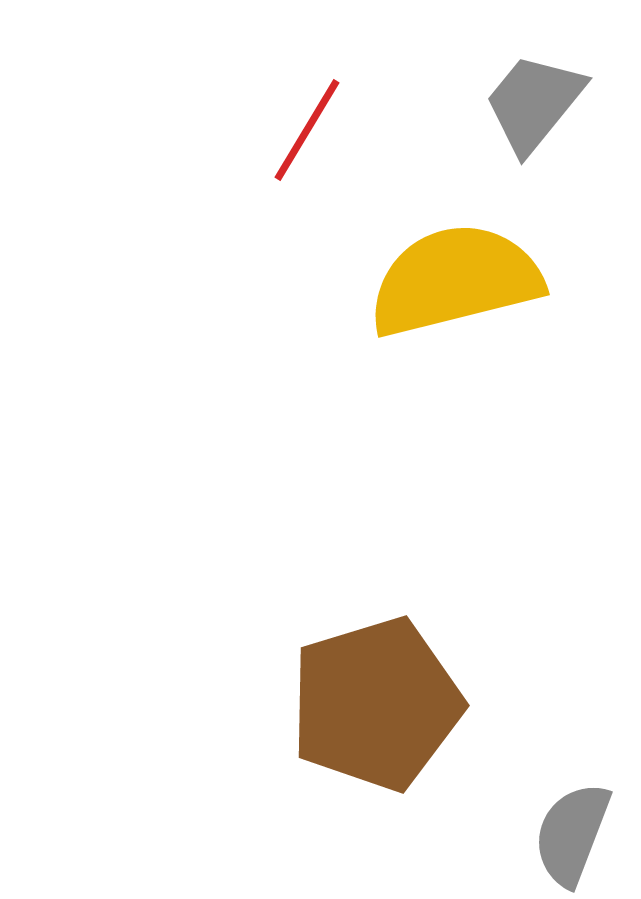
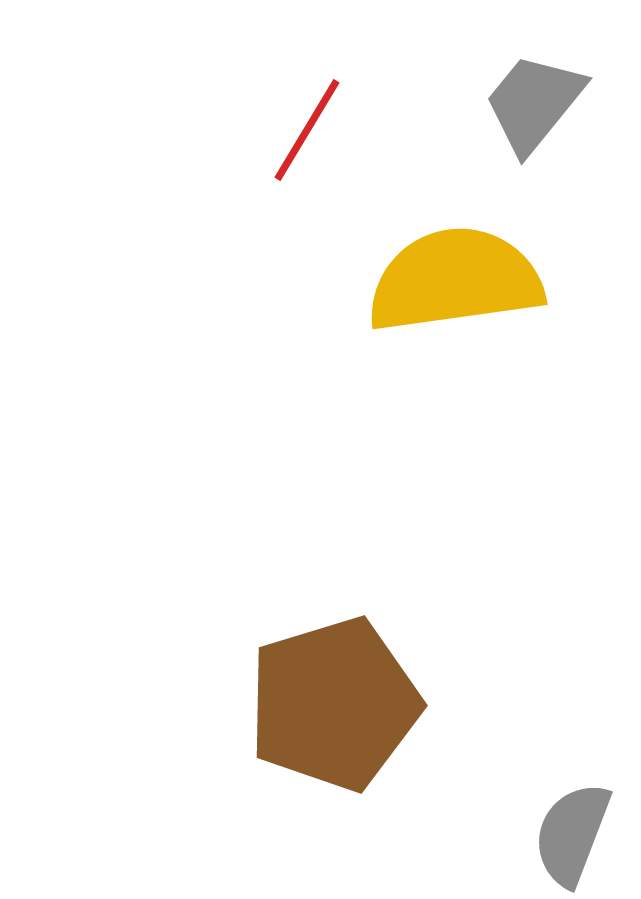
yellow semicircle: rotated 6 degrees clockwise
brown pentagon: moved 42 px left
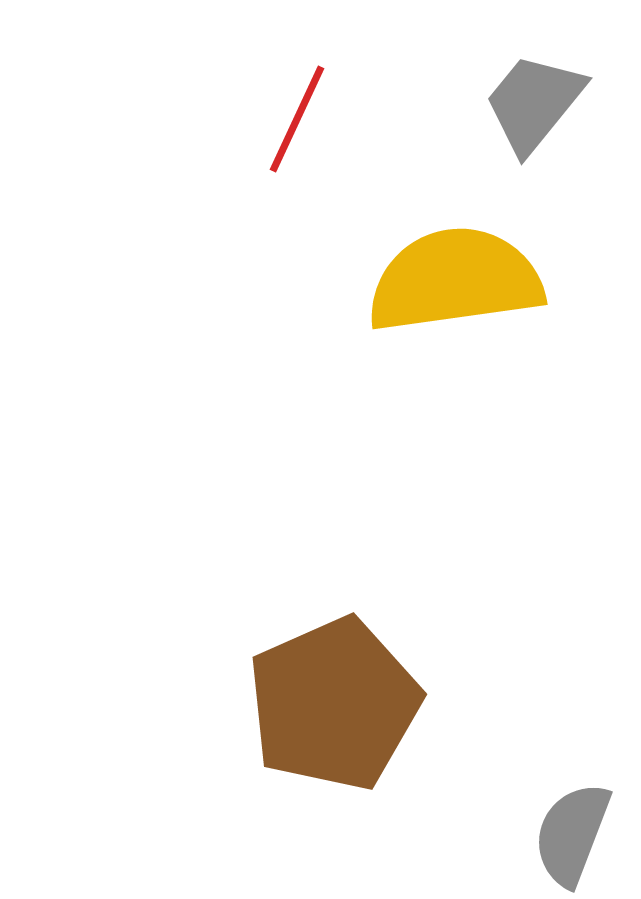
red line: moved 10 px left, 11 px up; rotated 6 degrees counterclockwise
brown pentagon: rotated 7 degrees counterclockwise
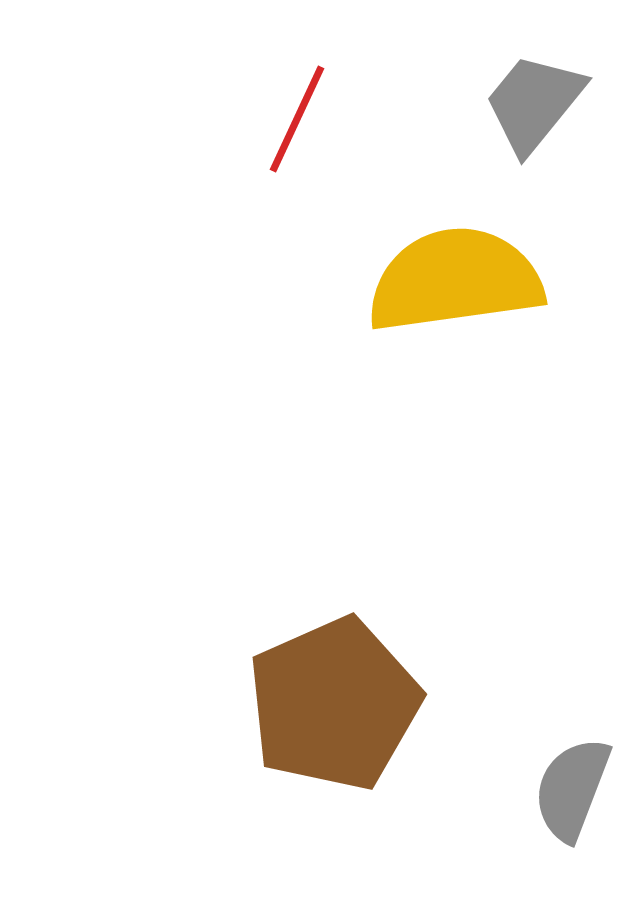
gray semicircle: moved 45 px up
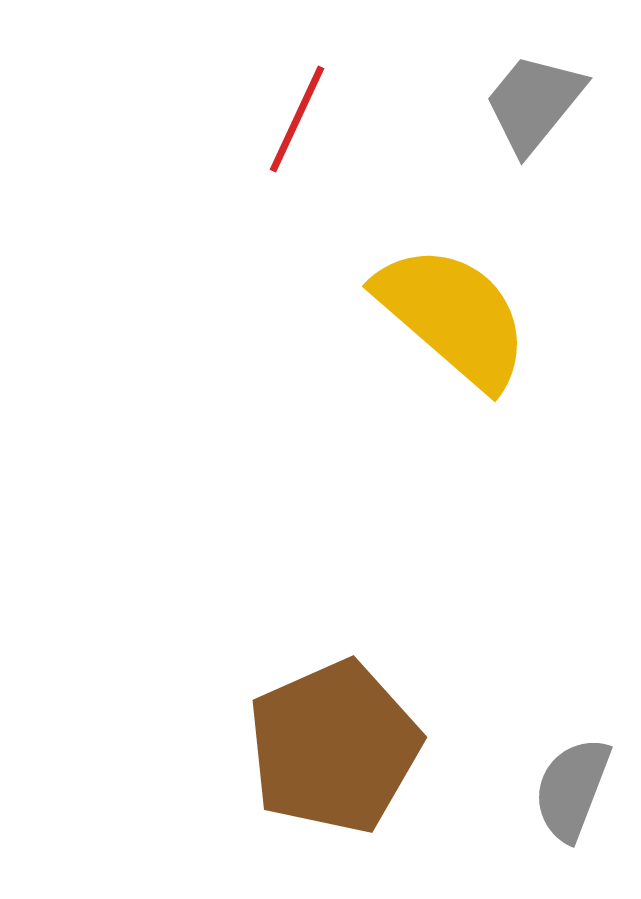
yellow semicircle: moved 2 px left, 36 px down; rotated 49 degrees clockwise
brown pentagon: moved 43 px down
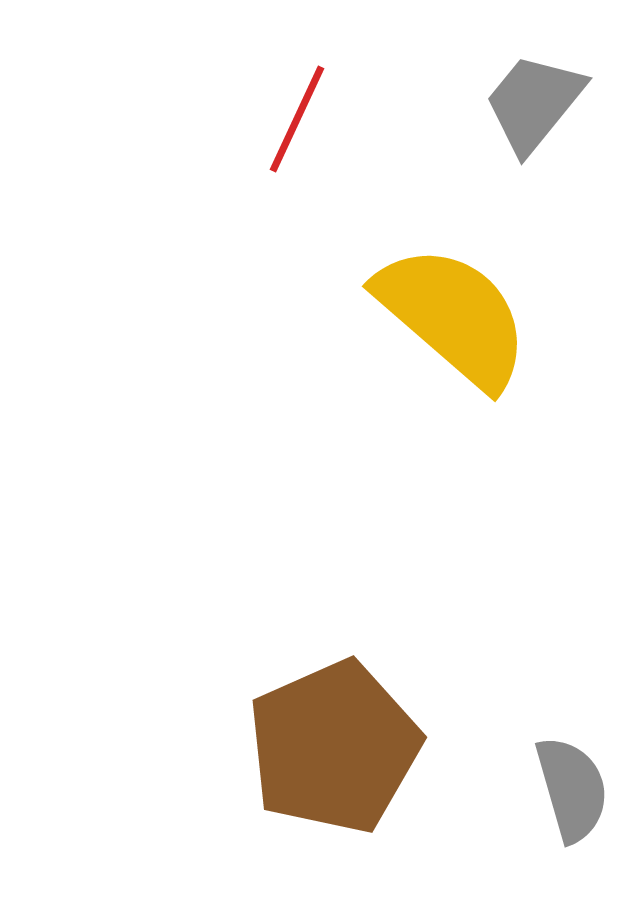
gray semicircle: rotated 143 degrees clockwise
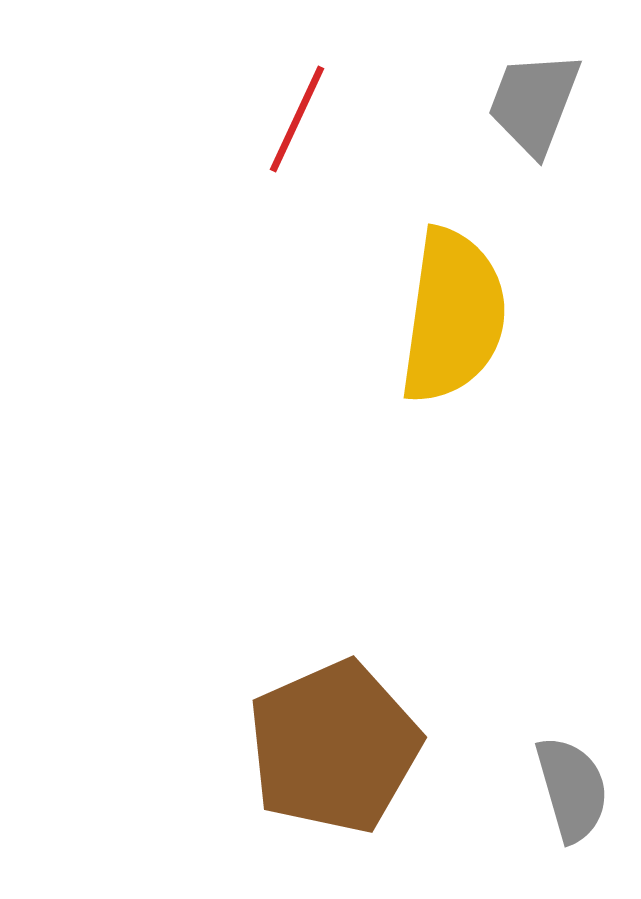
gray trapezoid: rotated 18 degrees counterclockwise
yellow semicircle: rotated 57 degrees clockwise
